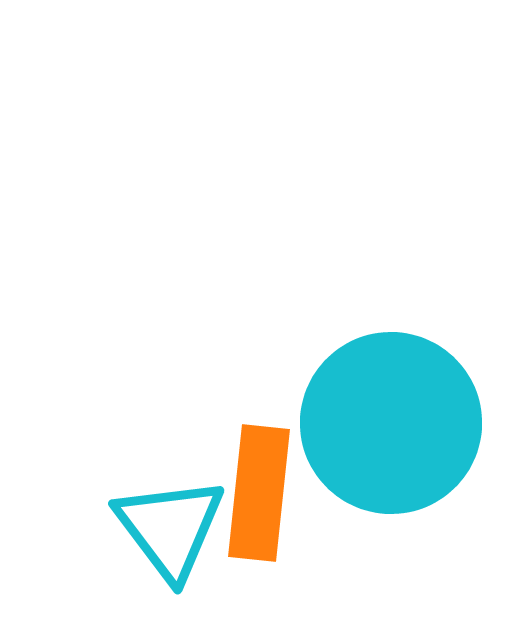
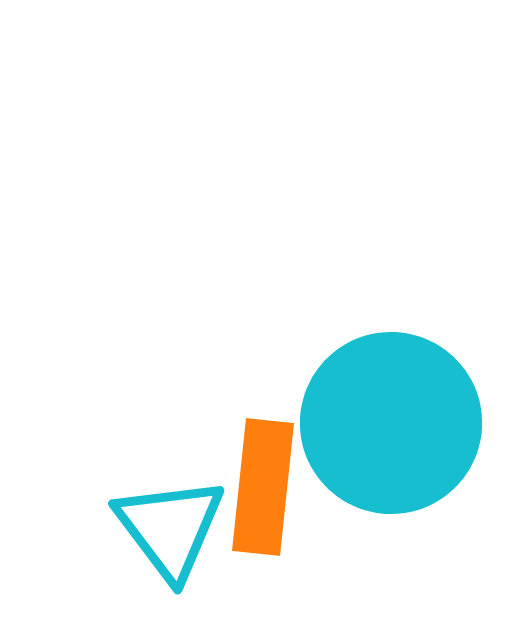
orange rectangle: moved 4 px right, 6 px up
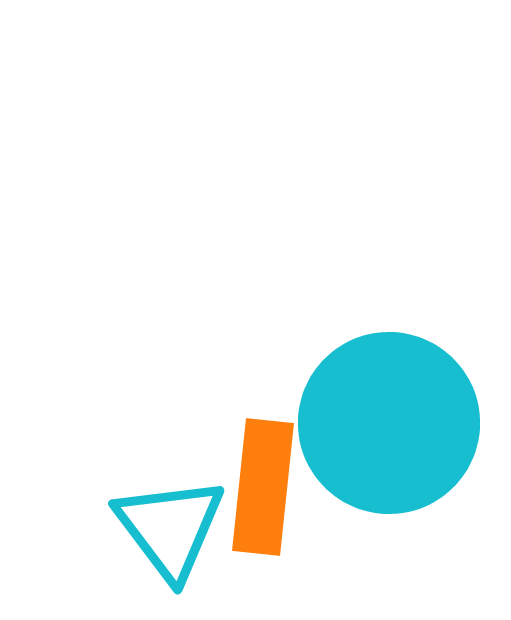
cyan circle: moved 2 px left
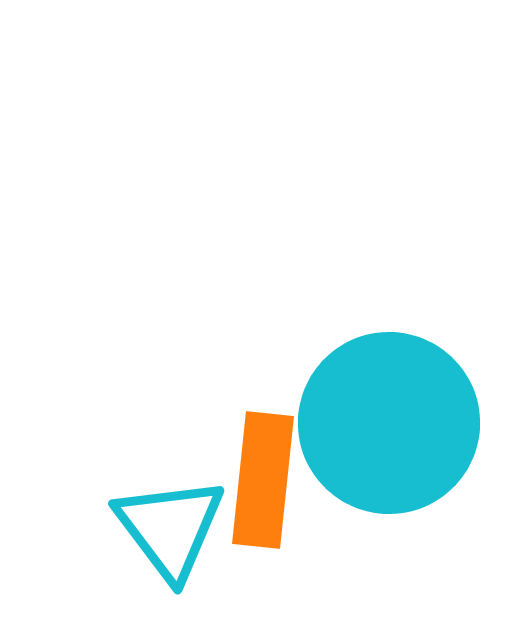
orange rectangle: moved 7 px up
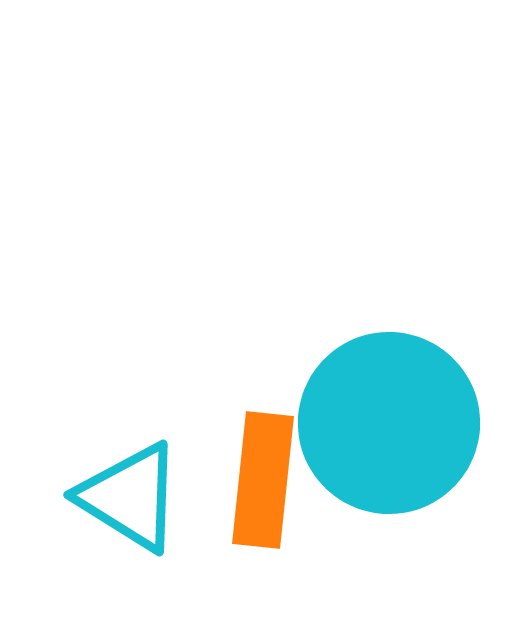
cyan triangle: moved 40 px left, 31 px up; rotated 21 degrees counterclockwise
